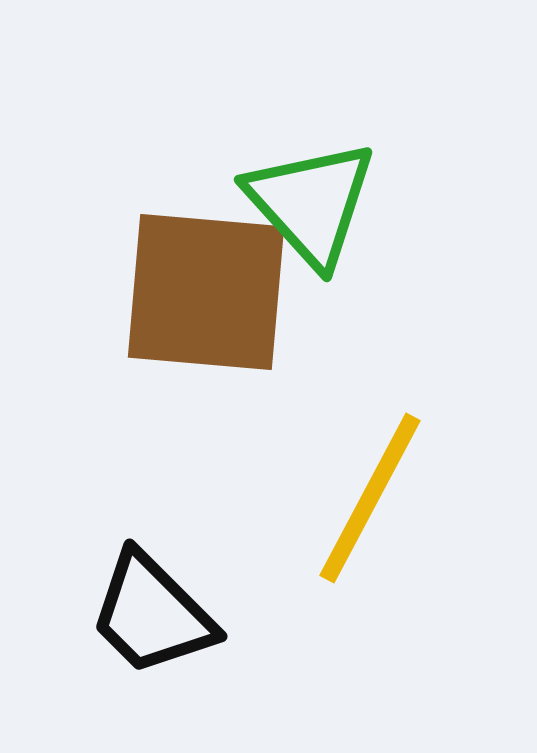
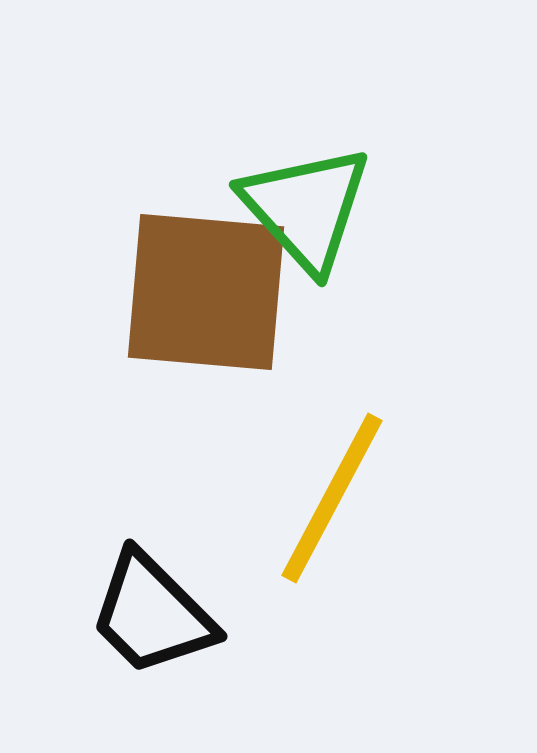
green triangle: moved 5 px left, 5 px down
yellow line: moved 38 px left
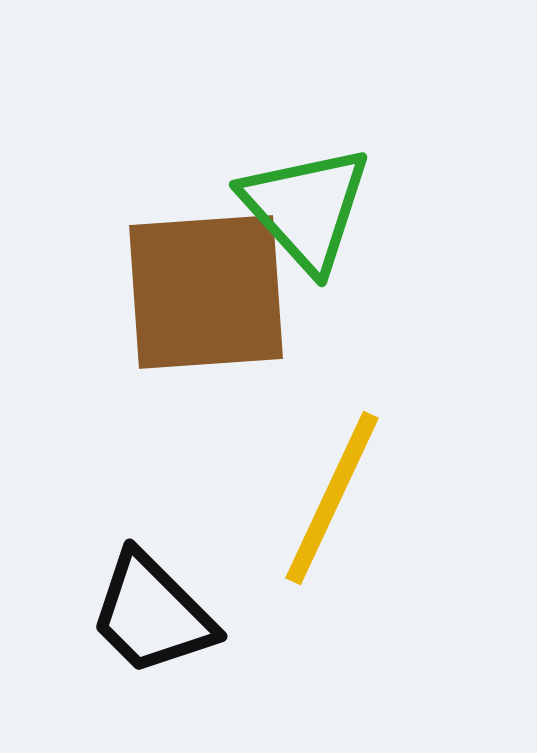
brown square: rotated 9 degrees counterclockwise
yellow line: rotated 3 degrees counterclockwise
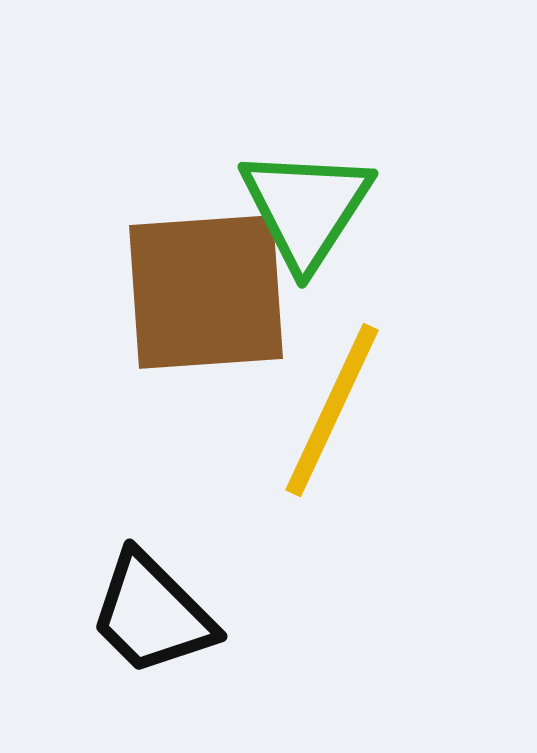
green triangle: rotated 15 degrees clockwise
yellow line: moved 88 px up
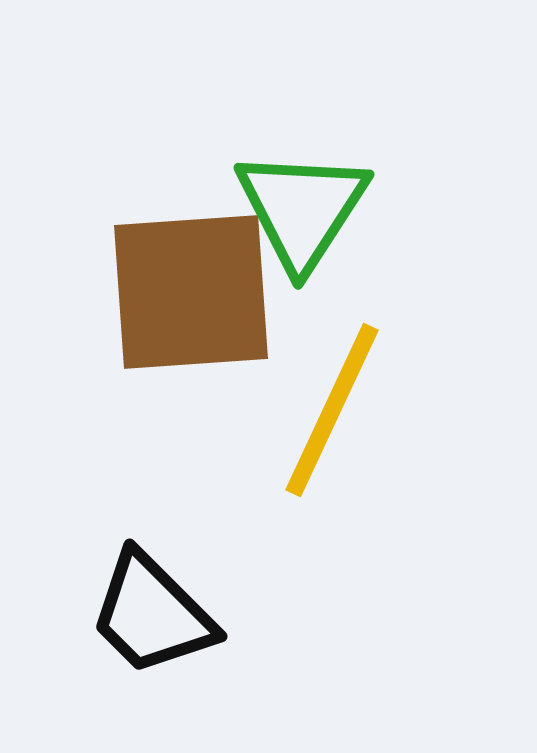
green triangle: moved 4 px left, 1 px down
brown square: moved 15 px left
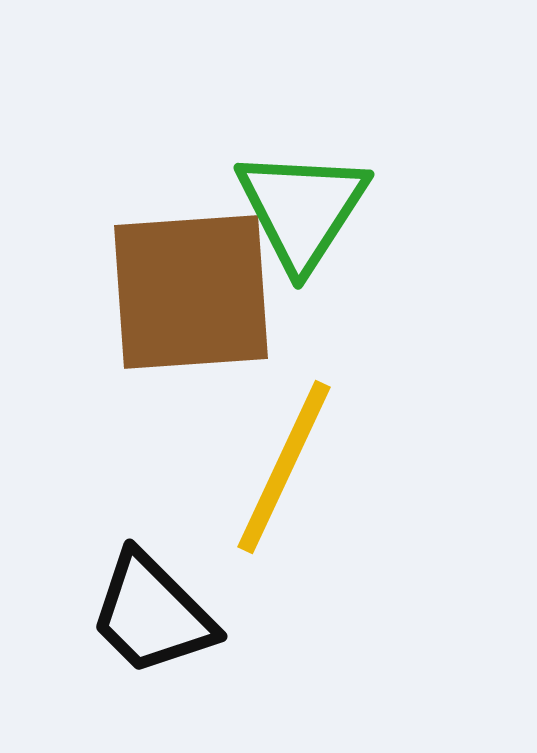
yellow line: moved 48 px left, 57 px down
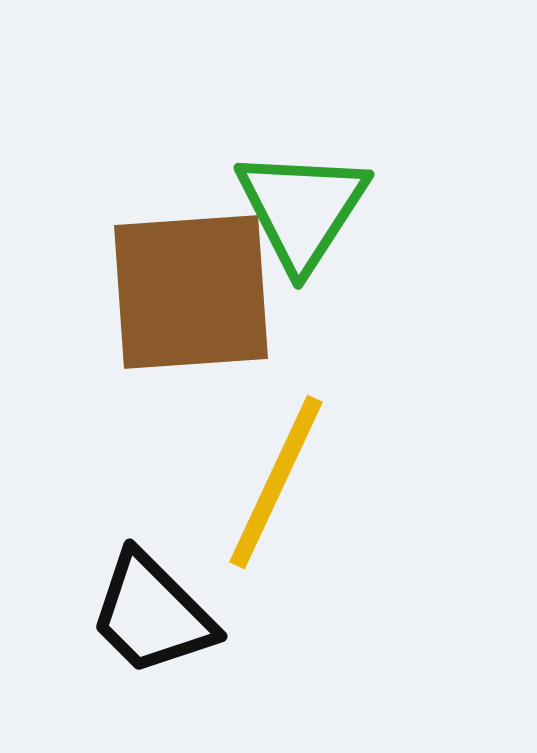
yellow line: moved 8 px left, 15 px down
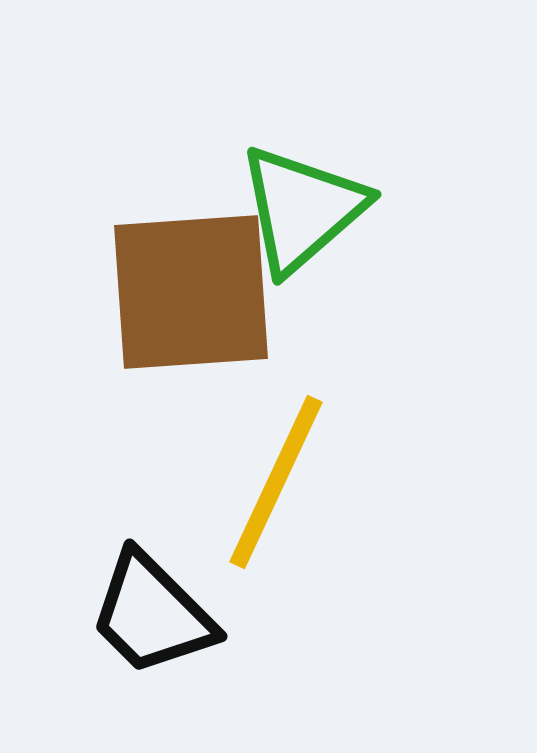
green triangle: rotated 16 degrees clockwise
